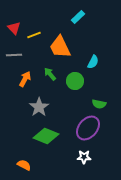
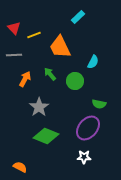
orange semicircle: moved 4 px left, 2 px down
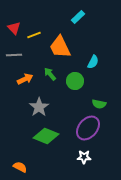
orange arrow: rotated 35 degrees clockwise
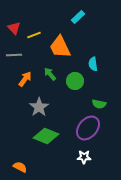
cyan semicircle: moved 2 px down; rotated 144 degrees clockwise
orange arrow: rotated 28 degrees counterclockwise
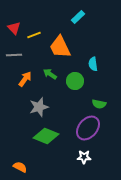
green arrow: rotated 16 degrees counterclockwise
gray star: rotated 18 degrees clockwise
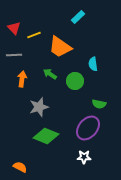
orange trapezoid: rotated 30 degrees counterclockwise
orange arrow: moved 3 px left; rotated 28 degrees counterclockwise
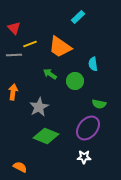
yellow line: moved 4 px left, 9 px down
orange arrow: moved 9 px left, 13 px down
gray star: rotated 12 degrees counterclockwise
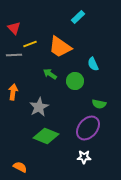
cyan semicircle: rotated 16 degrees counterclockwise
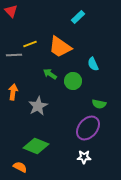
red triangle: moved 3 px left, 17 px up
green circle: moved 2 px left
gray star: moved 1 px left, 1 px up
green diamond: moved 10 px left, 10 px down
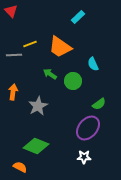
green semicircle: rotated 48 degrees counterclockwise
